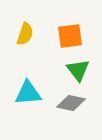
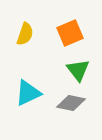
orange square: moved 3 px up; rotated 16 degrees counterclockwise
cyan triangle: rotated 20 degrees counterclockwise
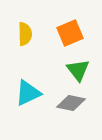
yellow semicircle: rotated 20 degrees counterclockwise
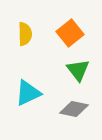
orange square: rotated 16 degrees counterclockwise
gray diamond: moved 3 px right, 6 px down
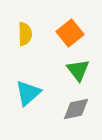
cyan triangle: rotated 16 degrees counterclockwise
gray diamond: moved 2 px right; rotated 24 degrees counterclockwise
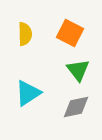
orange square: rotated 24 degrees counterclockwise
cyan triangle: rotated 8 degrees clockwise
gray diamond: moved 2 px up
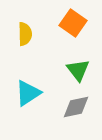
orange square: moved 3 px right, 10 px up; rotated 8 degrees clockwise
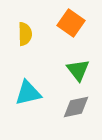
orange square: moved 2 px left
cyan triangle: rotated 20 degrees clockwise
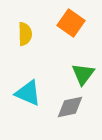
green triangle: moved 5 px right, 4 px down; rotated 15 degrees clockwise
cyan triangle: rotated 36 degrees clockwise
gray diamond: moved 6 px left
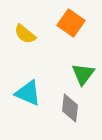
yellow semicircle: rotated 130 degrees clockwise
gray diamond: moved 1 px down; rotated 72 degrees counterclockwise
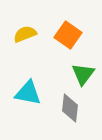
orange square: moved 3 px left, 12 px down
yellow semicircle: rotated 120 degrees clockwise
cyan triangle: rotated 12 degrees counterclockwise
